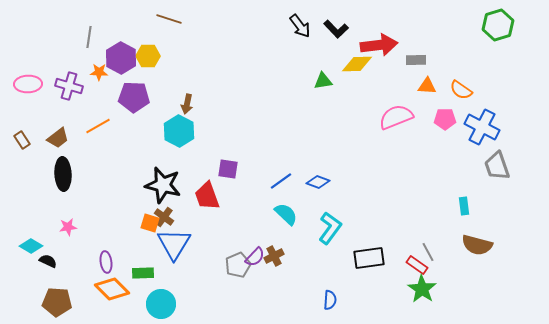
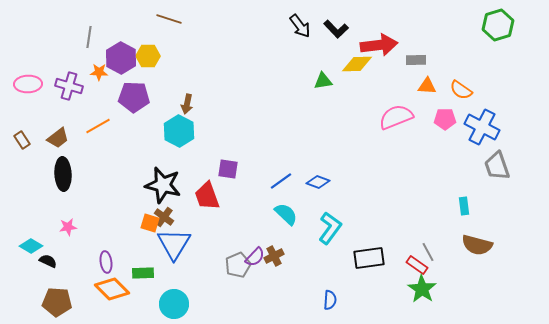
cyan circle at (161, 304): moved 13 px right
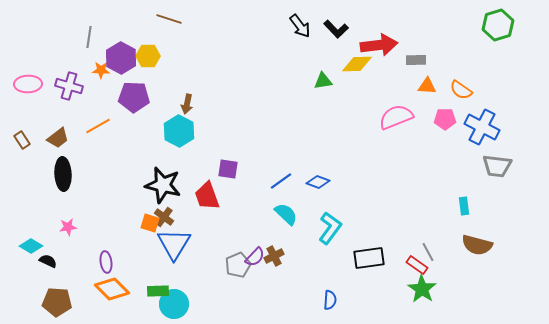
orange star at (99, 72): moved 2 px right, 2 px up
gray trapezoid at (497, 166): rotated 64 degrees counterclockwise
green rectangle at (143, 273): moved 15 px right, 18 px down
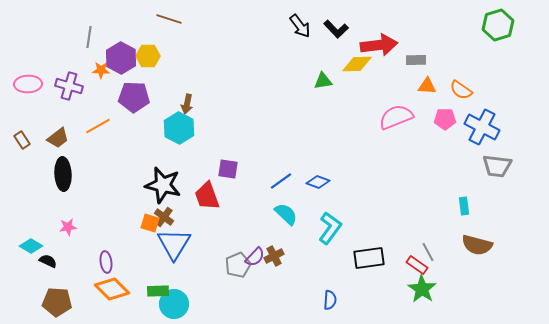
cyan hexagon at (179, 131): moved 3 px up
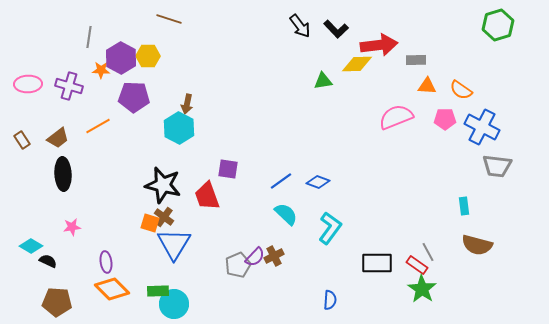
pink star at (68, 227): moved 4 px right
black rectangle at (369, 258): moved 8 px right, 5 px down; rotated 8 degrees clockwise
